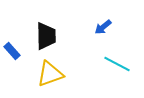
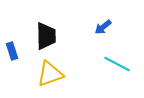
blue rectangle: rotated 24 degrees clockwise
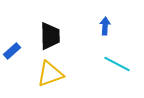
blue arrow: moved 2 px right, 1 px up; rotated 132 degrees clockwise
black trapezoid: moved 4 px right
blue rectangle: rotated 66 degrees clockwise
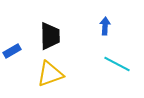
blue rectangle: rotated 12 degrees clockwise
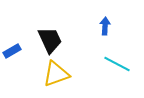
black trapezoid: moved 4 px down; rotated 24 degrees counterclockwise
yellow triangle: moved 6 px right
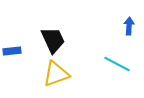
blue arrow: moved 24 px right
black trapezoid: moved 3 px right
blue rectangle: rotated 24 degrees clockwise
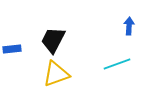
black trapezoid: rotated 128 degrees counterclockwise
blue rectangle: moved 2 px up
cyan line: rotated 48 degrees counterclockwise
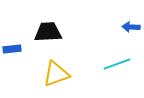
blue arrow: moved 2 px right, 1 px down; rotated 90 degrees counterclockwise
black trapezoid: moved 5 px left, 8 px up; rotated 60 degrees clockwise
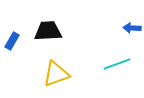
blue arrow: moved 1 px right, 1 px down
black trapezoid: moved 1 px up
blue rectangle: moved 8 px up; rotated 54 degrees counterclockwise
